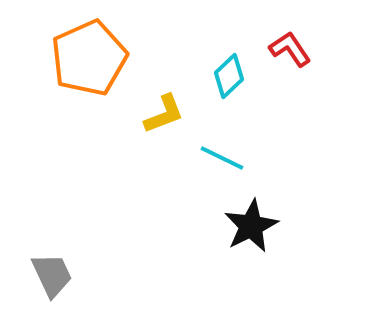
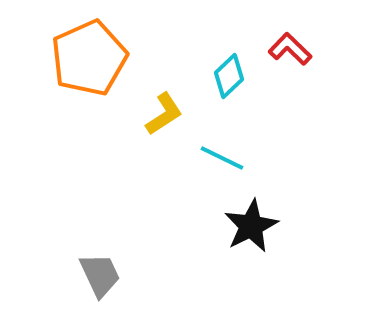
red L-shape: rotated 12 degrees counterclockwise
yellow L-shape: rotated 12 degrees counterclockwise
gray trapezoid: moved 48 px right
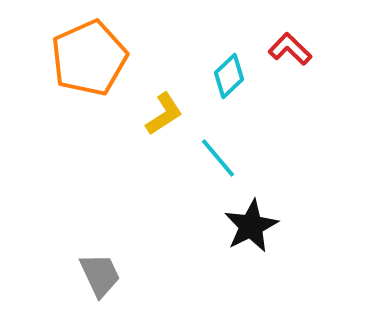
cyan line: moved 4 px left; rotated 24 degrees clockwise
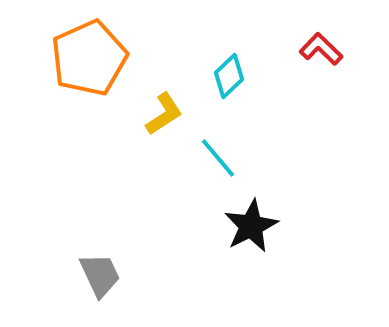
red L-shape: moved 31 px right
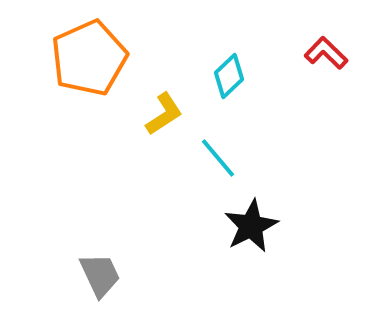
red L-shape: moved 5 px right, 4 px down
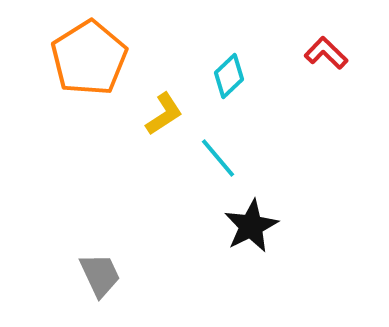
orange pentagon: rotated 8 degrees counterclockwise
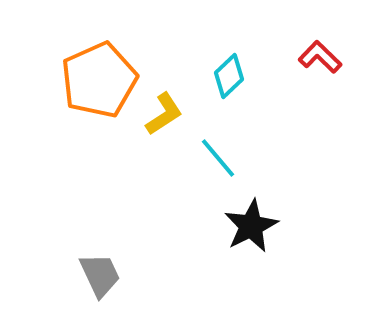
red L-shape: moved 6 px left, 4 px down
orange pentagon: moved 10 px right, 22 px down; rotated 8 degrees clockwise
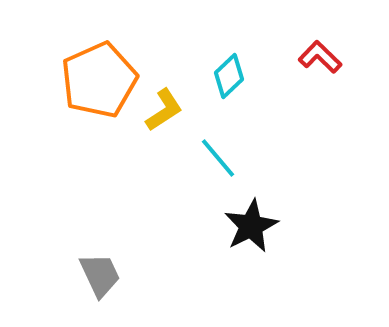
yellow L-shape: moved 4 px up
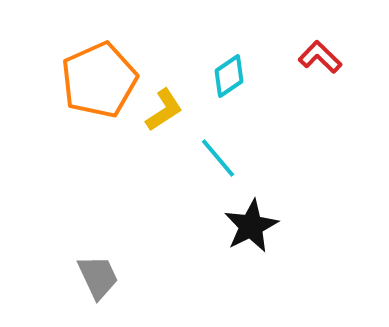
cyan diamond: rotated 9 degrees clockwise
gray trapezoid: moved 2 px left, 2 px down
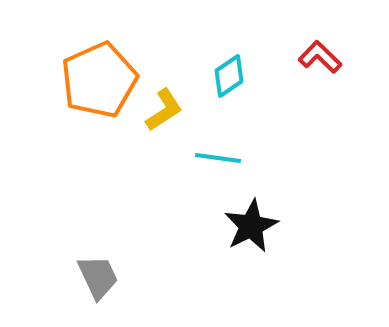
cyan line: rotated 42 degrees counterclockwise
